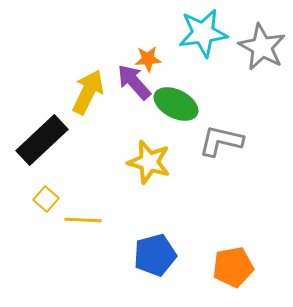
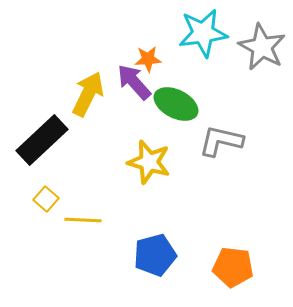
yellow arrow: moved 2 px down
orange pentagon: rotated 18 degrees clockwise
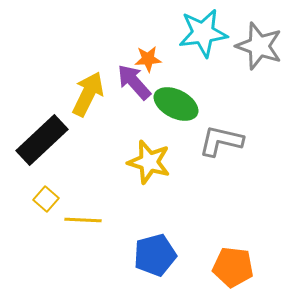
gray star: moved 3 px left, 1 px up; rotated 9 degrees counterclockwise
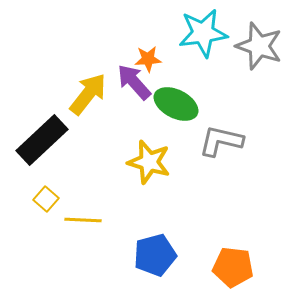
yellow arrow: rotated 12 degrees clockwise
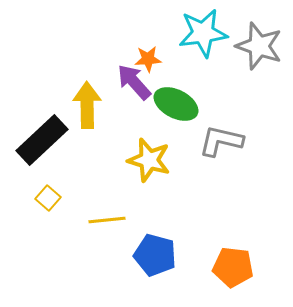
yellow arrow: moved 1 px left, 11 px down; rotated 39 degrees counterclockwise
yellow star: moved 2 px up
yellow square: moved 2 px right, 1 px up
yellow line: moved 24 px right; rotated 9 degrees counterclockwise
blue pentagon: rotated 30 degrees clockwise
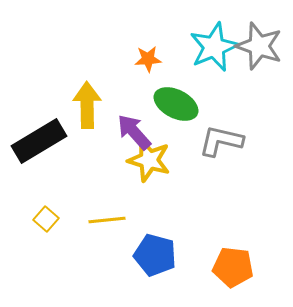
cyan star: moved 11 px right, 14 px down; rotated 15 degrees counterclockwise
purple arrow: moved 50 px down
black rectangle: moved 3 px left, 1 px down; rotated 12 degrees clockwise
yellow square: moved 2 px left, 21 px down
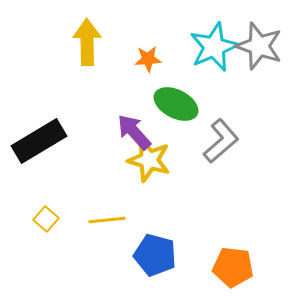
yellow arrow: moved 63 px up
gray L-shape: rotated 126 degrees clockwise
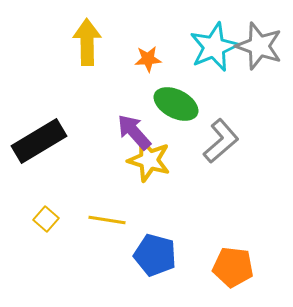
yellow line: rotated 15 degrees clockwise
